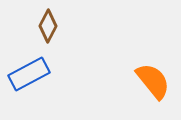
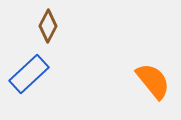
blue rectangle: rotated 15 degrees counterclockwise
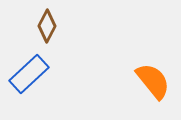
brown diamond: moved 1 px left
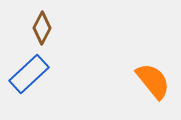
brown diamond: moved 5 px left, 2 px down
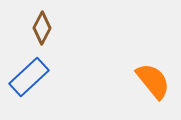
blue rectangle: moved 3 px down
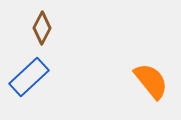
orange semicircle: moved 2 px left
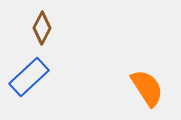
orange semicircle: moved 4 px left, 7 px down; rotated 6 degrees clockwise
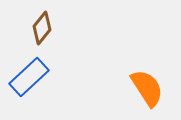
brown diamond: rotated 12 degrees clockwise
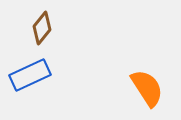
blue rectangle: moved 1 px right, 2 px up; rotated 18 degrees clockwise
